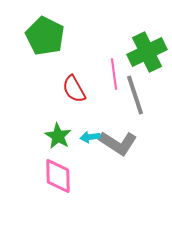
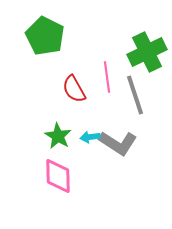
pink line: moved 7 px left, 3 px down
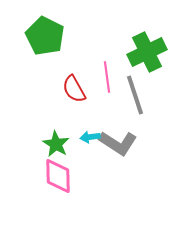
green star: moved 2 px left, 8 px down
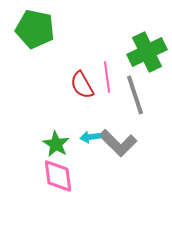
green pentagon: moved 10 px left, 7 px up; rotated 15 degrees counterclockwise
red semicircle: moved 8 px right, 4 px up
gray L-shape: rotated 12 degrees clockwise
pink diamond: rotated 6 degrees counterclockwise
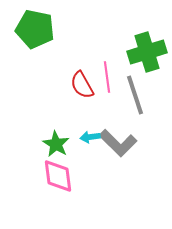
green cross: rotated 9 degrees clockwise
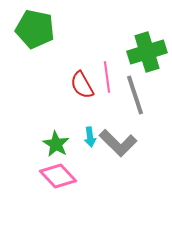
cyan arrow: rotated 90 degrees counterclockwise
pink diamond: rotated 36 degrees counterclockwise
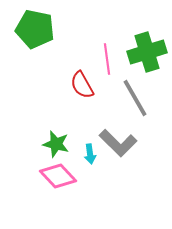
pink line: moved 18 px up
gray line: moved 3 px down; rotated 12 degrees counterclockwise
cyan arrow: moved 17 px down
green star: rotated 16 degrees counterclockwise
